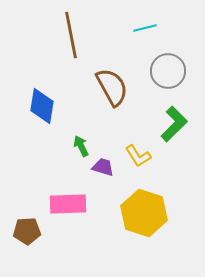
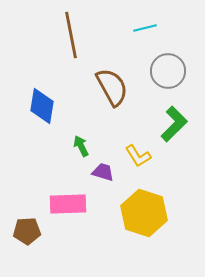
purple trapezoid: moved 5 px down
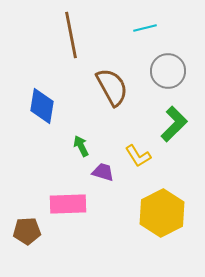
yellow hexagon: moved 18 px right; rotated 15 degrees clockwise
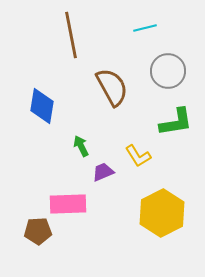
green L-shape: moved 2 px right, 2 px up; rotated 36 degrees clockwise
purple trapezoid: rotated 40 degrees counterclockwise
brown pentagon: moved 11 px right
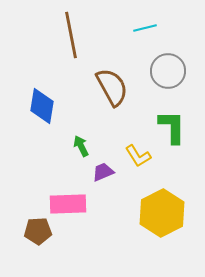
green L-shape: moved 4 px left, 5 px down; rotated 81 degrees counterclockwise
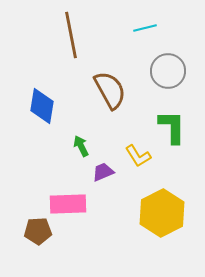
brown semicircle: moved 2 px left, 3 px down
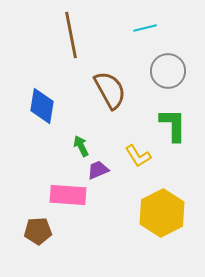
green L-shape: moved 1 px right, 2 px up
purple trapezoid: moved 5 px left, 2 px up
pink rectangle: moved 9 px up; rotated 6 degrees clockwise
